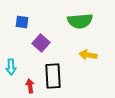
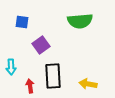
purple square: moved 2 px down; rotated 12 degrees clockwise
yellow arrow: moved 29 px down
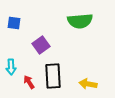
blue square: moved 8 px left, 1 px down
red arrow: moved 1 px left, 4 px up; rotated 24 degrees counterclockwise
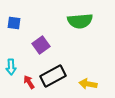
black rectangle: rotated 65 degrees clockwise
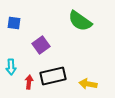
green semicircle: rotated 40 degrees clockwise
black rectangle: rotated 15 degrees clockwise
red arrow: rotated 40 degrees clockwise
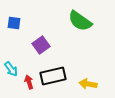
cyan arrow: moved 2 px down; rotated 35 degrees counterclockwise
red arrow: rotated 24 degrees counterclockwise
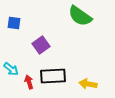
green semicircle: moved 5 px up
cyan arrow: rotated 14 degrees counterclockwise
black rectangle: rotated 10 degrees clockwise
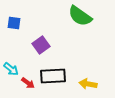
red arrow: moved 1 px left, 1 px down; rotated 144 degrees clockwise
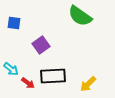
yellow arrow: rotated 54 degrees counterclockwise
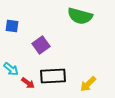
green semicircle: rotated 20 degrees counterclockwise
blue square: moved 2 px left, 3 px down
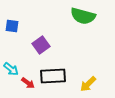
green semicircle: moved 3 px right
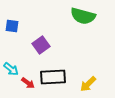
black rectangle: moved 1 px down
